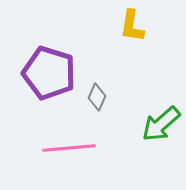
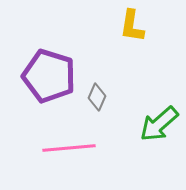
purple pentagon: moved 3 px down
green arrow: moved 2 px left
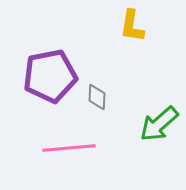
purple pentagon: moved 1 px right; rotated 28 degrees counterclockwise
gray diamond: rotated 20 degrees counterclockwise
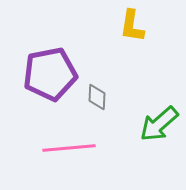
purple pentagon: moved 2 px up
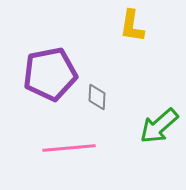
green arrow: moved 2 px down
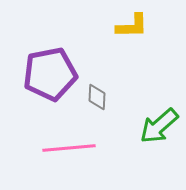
yellow L-shape: rotated 100 degrees counterclockwise
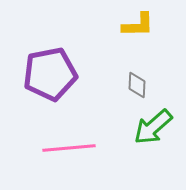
yellow L-shape: moved 6 px right, 1 px up
gray diamond: moved 40 px right, 12 px up
green arrow: moved 6 px left, 1 px down
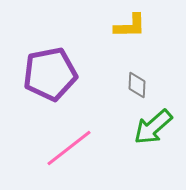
yellow L-shape: moved 8 px left, 1 px down
pink line: rotated 33 degrees counterclockwise
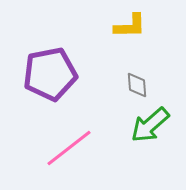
gray diamond: rotated 8 degrees counterclockwise
green arrow: moved 3 px left, 2 px up
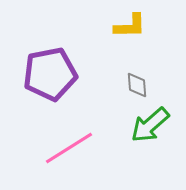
pink line: rotated 6 degrees clockwise
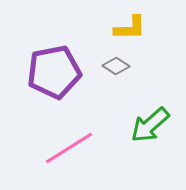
yellow L-shape: moved 2 px down
purple pentagon: moved 4 px right, 2 px up
gray diamond: moved 21 px left, 19 px up; rotated 52 degrees counterclockwise
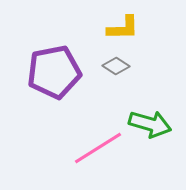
yellow L-shape: moved 7 px left
green arrow: moved 1 px up; rotated 123 degrees counterclockwise
pink line: moved 29 px right
